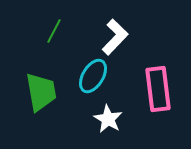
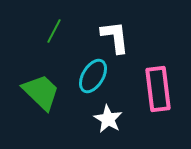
white L-shape: rotated 51 degrees counterclockwise
green trapezoid: rotated 36 degrees counterclockwise
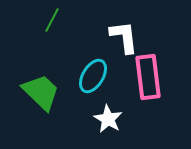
green line: moved 2 px left, 11 px up
white L-shape: moved 9 px right
pink rectangle: moved 10 px left, 12 px up
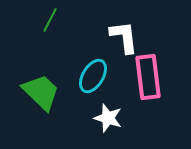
green line: moved 2 px left
white star: moved 1 px up; rotated 12 degrees counterclockwise
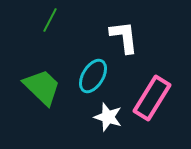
pink rectangle: moved 4 px right, 21 px down; rotated 39 degrees clockwise
green trapezoid: moved 1 px right, 5 px up
white star: moved 1 px up
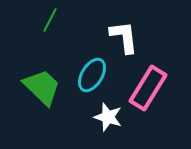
cyan ellipse: moved 1 px left, 1 px up
pink rectangle: moved 4 px left, 10 px up
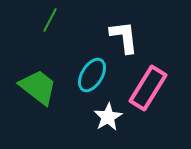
green trapezoid: moved 4 px left; rotated 6 degrees counterclockwise
white star: rotated 24 degrees clockwise
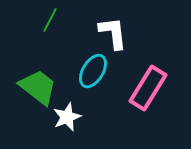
white L-shape: moved 11 px left, 4 px up
cyan ellipse: moved 1 px right, 4 px up
white star: moved 41 px left; rotated 8 degrees clockwise
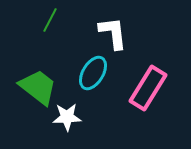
cyan ellipse: moved 2 px down
white star: rotated 20 degrees clockwise
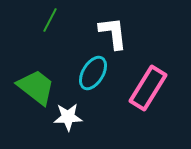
green trapezoid: moved 2 px left
white star: moved 1 px right
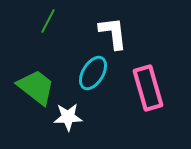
green line: moved 2 px left, 1 px down
pink rectangle: rotated 48 degrees counterclockwise
